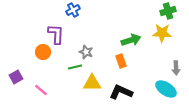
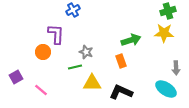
yellow star: moved 2 px right
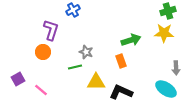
purple L-shape: moved 5 px left, 4 px up; rotated 15 degrees clockwise
purple square: moved 2 px right, 2 px down
yellow triangle: moved 4 px right, 1 px up
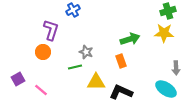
green arrow: moved 1 px left, 1 px up
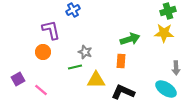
purple L-shape: rotated 30 degrees counterclockwise
gray star: moved 1 px left
orange rectangle: rotated 24 degrees clockwise
yellow triangle: moved 2 px up
black L-shape: moved 2 px right
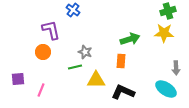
blue cross: rotated 24 degrees counterclockwise
purple square: rotated 24 degrees clockwise
pink line: rotated 72 degrees clockwise
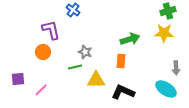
pink line: rotated 24 degrees clockwise
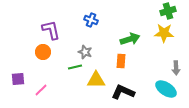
blue cross: moved 18 px right, 10 px down; rotated 16 degrees counterclockwise
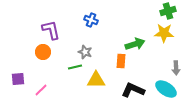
green arrow: moved 5 px right, 5 px down
black L-shape: moved 10 px right, 2 px up
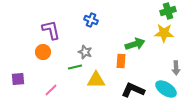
pink line: moved 10 px right
